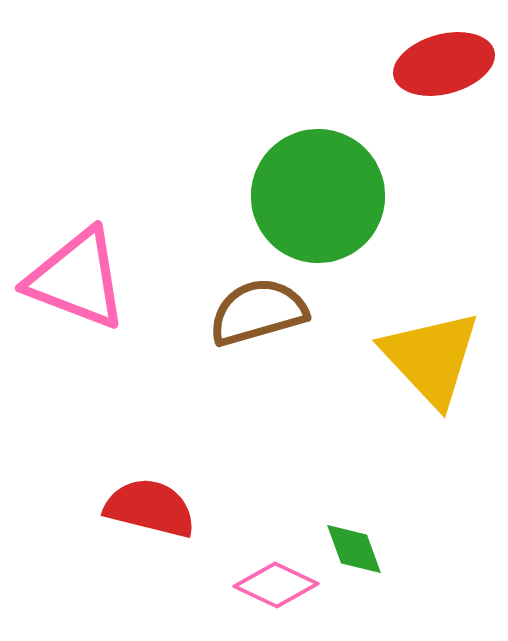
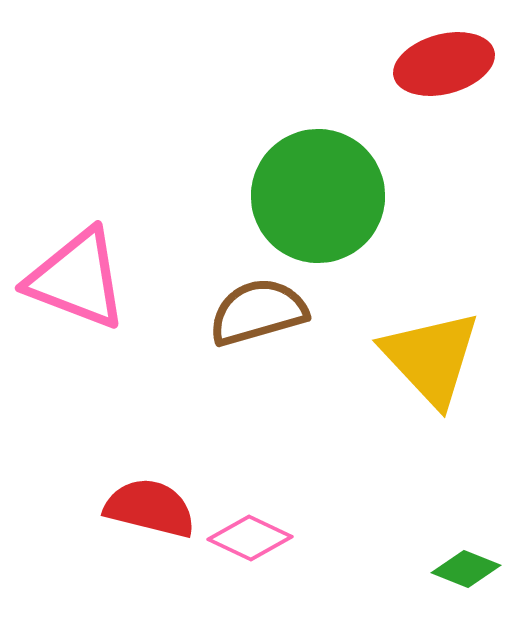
green diamond: moved 112 px right, 20 px down; rotated 48 degrees counterclockwise
pink diamond: moved 26 px left, 47 px up
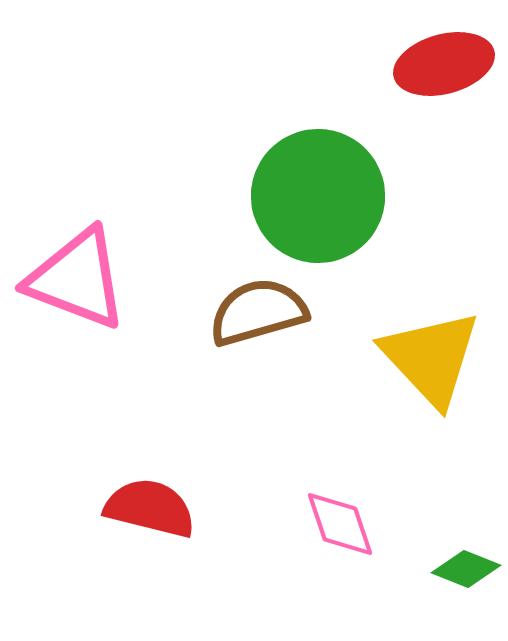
pink diamond: moved 90 px right, 14 px up; rotated 46 degrees clockwise
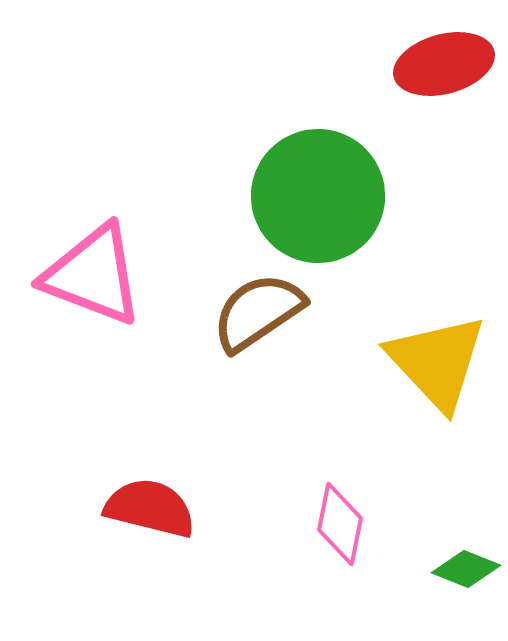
pink triangle: moved 16 px right, 4 px up
brown semicircle: rotated 18 degrees counterclockwise
yellow triangle: moved 6 px right, 4 px down
pink diamond: rotated 30 degrees clockwise
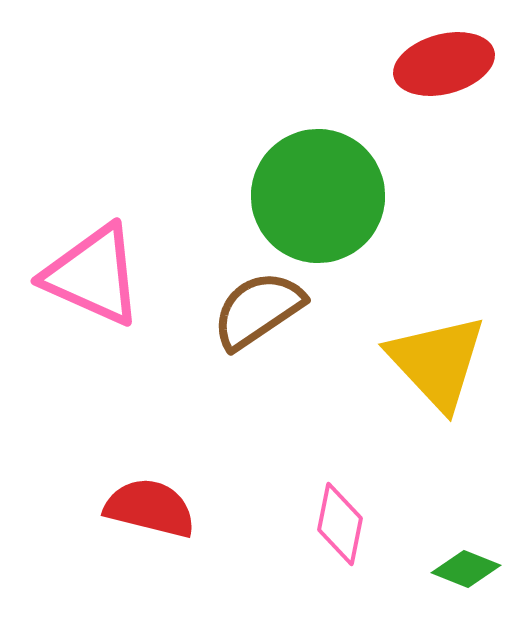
pink triangle: rotated 3 degrees clockwise
brown semicircle: moved 2 px up
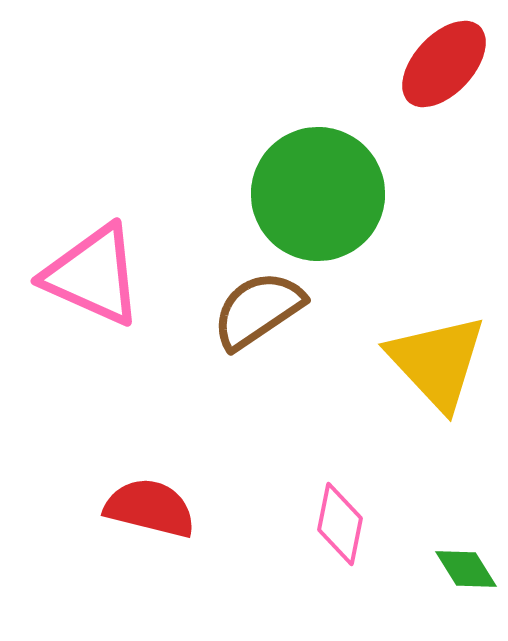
red ellipse: rotated 32 degrees counterclockwise
green circle: moved 2 px up
green diamond: rotated 36 degrees clockwise
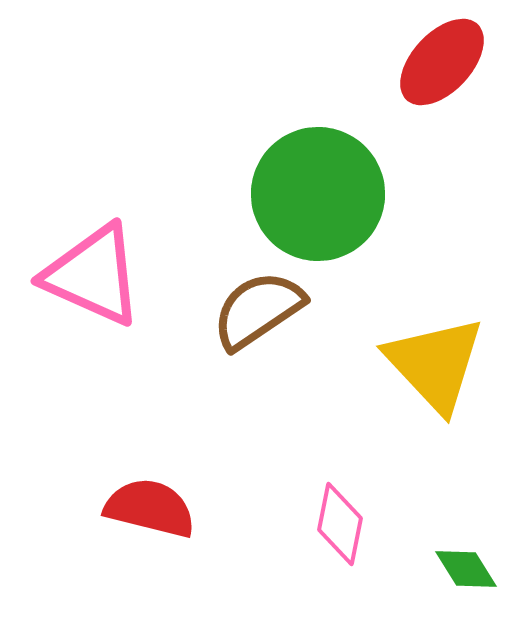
red ellipse: moved 2 px left, 2 px up
yellow triangle: moved 2 px left, 2 px down
